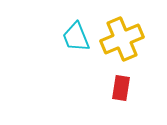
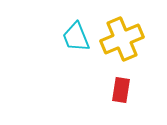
red rectangle: moved 2 px down
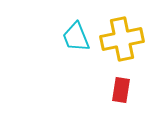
yellow cross: rotated 12 degrees clockwise
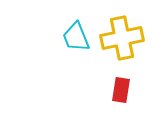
yellow cross: moved 1 px up
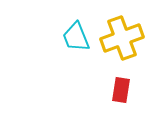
yellow cross: rotated 9 degrees counterclockwise
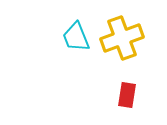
red rectangle: moved 6 px right, 5 px down
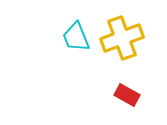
red rectangle: rotated 70 degrees counterclockwise
